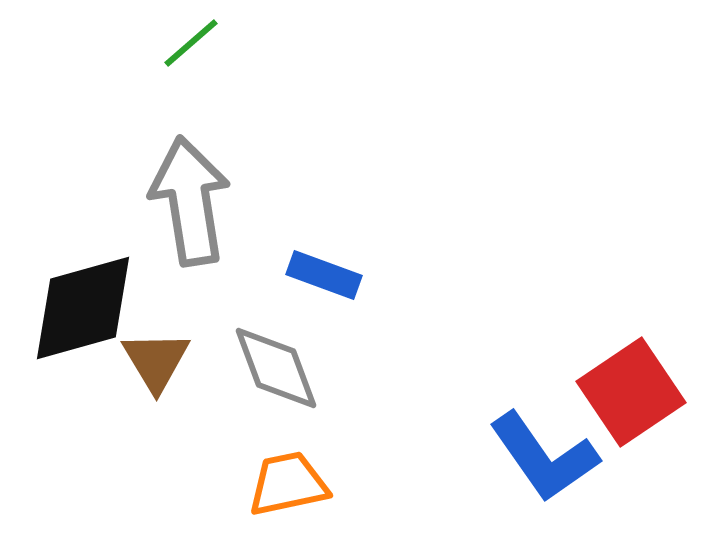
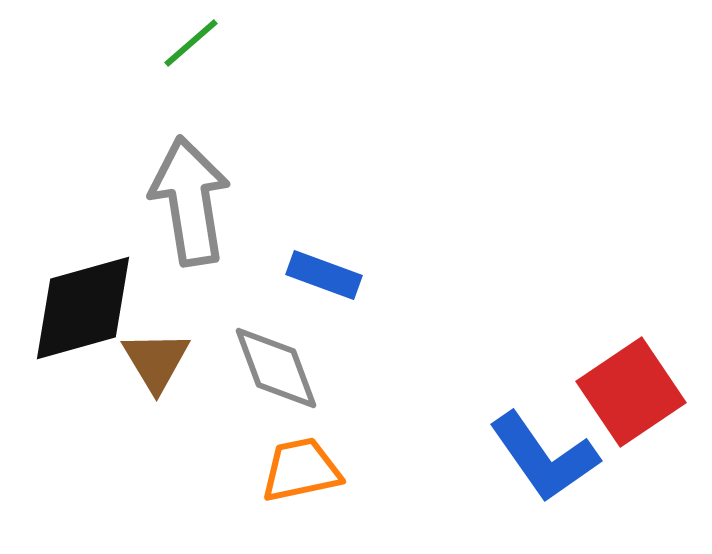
orange trapezoid: moved 13 px right, 14 px up
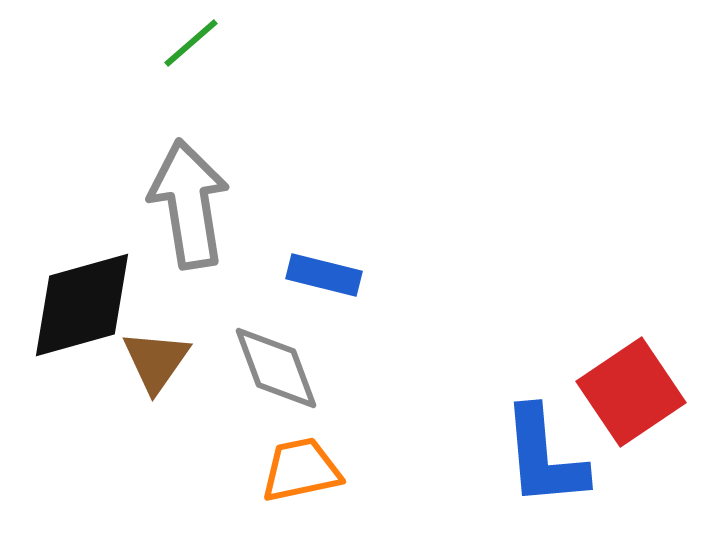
gray arrow: moved 1 px left, 3 px down
blue rectangle: rotated 6 degrees counterclockwise
black diamond: moved 1 px left, 3 px up
brown triangle: rotated 6 degrees clockwise
blue L-shape: rotated 30 degrees clockwise
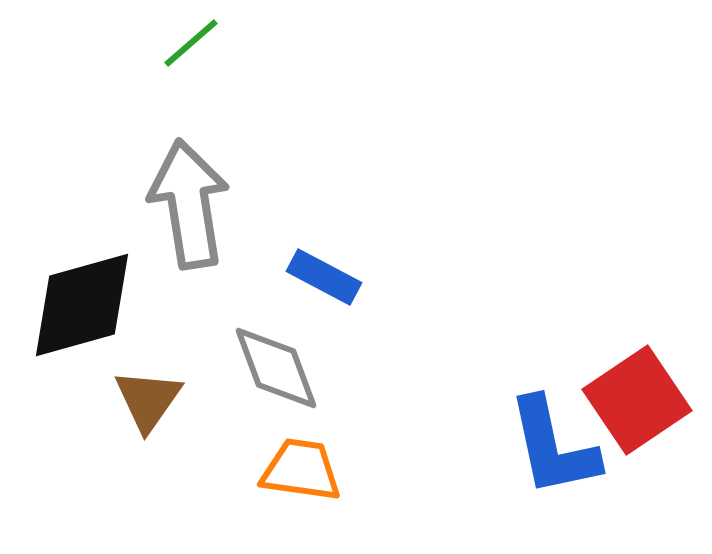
blue rectangle: moved 2 px down; rotated 14 degrees clockwise
brown triangle: moved 8 px left, 39 px down
red square: moved 6 px right, 8 px down
blue L-shape: moved 9 px right, 10 px up; rotated 7 degrees counterclockwise
orange trapezoid: rotated 20 degrees clockwise
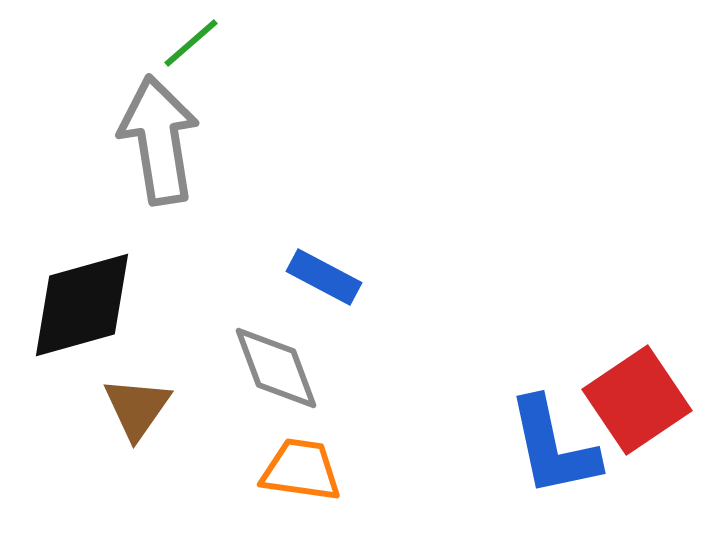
gray arrow: moved 30 px left, 64 px up
brown triangle: moved 11 px left, 8 px down
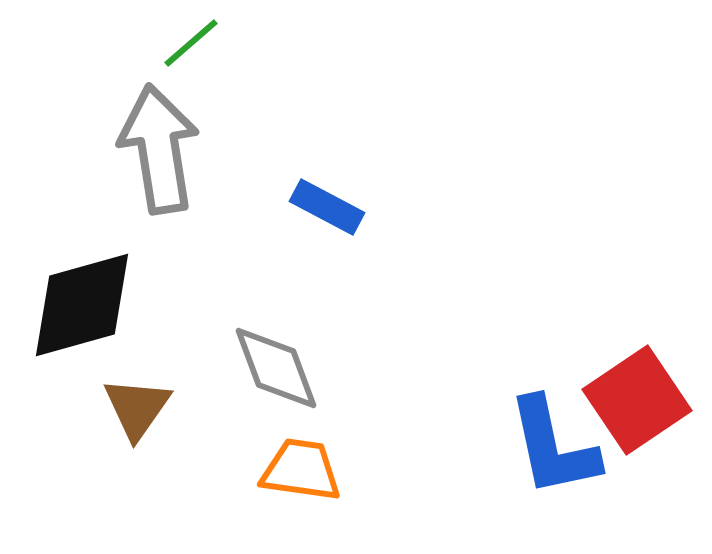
gray arrow: moved 9 px down
blue rectangle: moved 3 px right, 70 px up
